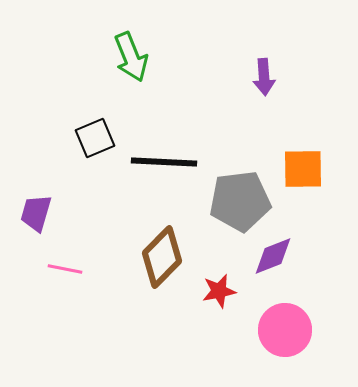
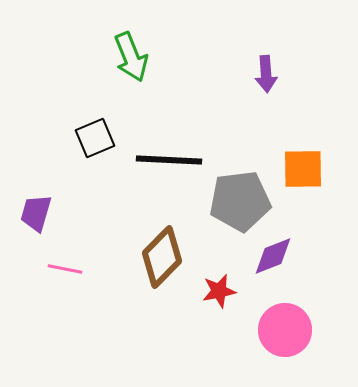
purple arrow: moved 2 px right, 3 px up
black line: moved 5 px right, 2 px up
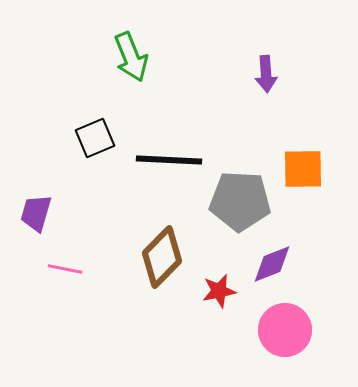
gray pentagon: rotated 10 degrees clockwise
purple diamond: moved 1 px left, 8 px down
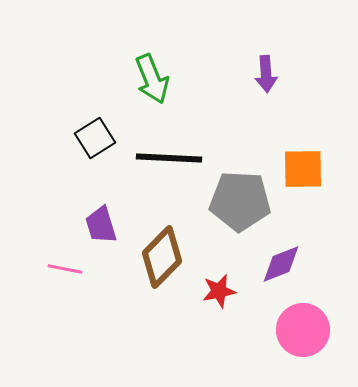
green arrow: moved 21 px right, 22 px down
black square: rotated 9 degrees counterclockwise
black line: moved 2 px up
purple trapezoid: moved 65 px right, 12 px down; rotated 33 degrees counterclockwise
purple diamond: moved 9 px right
pink circle: moved 18 px right
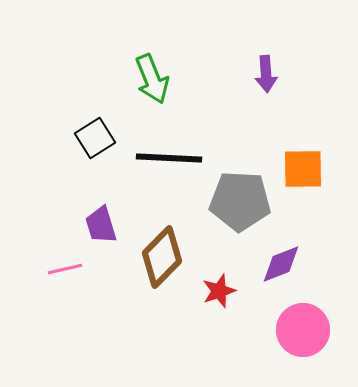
pink line: rotated 24 degrees counterclockwise
red star: rotated 8 degrees counterclockwise
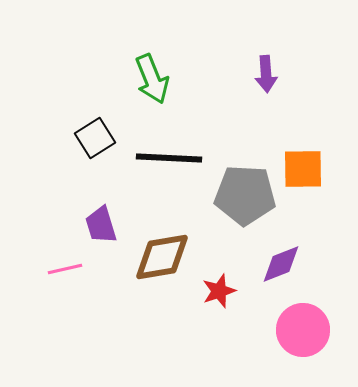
gray pentagon: moved 5 px right, 6 px up
brown diamond: rotated 36 degrees clockwise
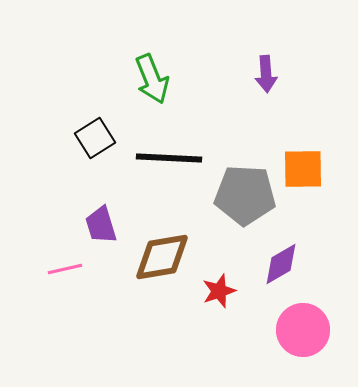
purple diamond: rotated 9 degrees counterclockwise
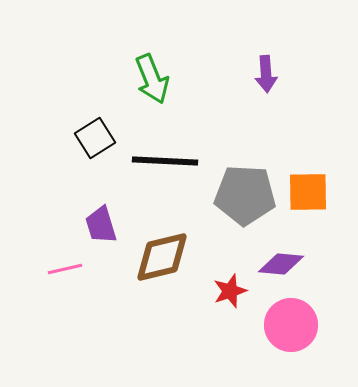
black line: moved 4 px left, 3 px down
orange square: moved 5 px right, 23 px down
brown diamond: rotated 4 degrees counterclockwise
purple diamond: rotated 36 degrees clockwise
red star: moved 11 px right
pink circle: moved 12 px left, 5 px up
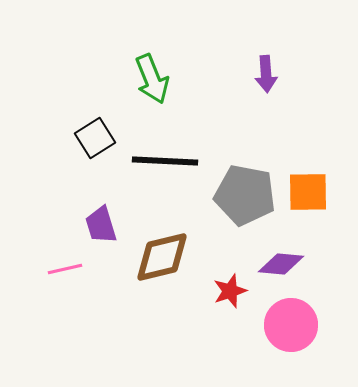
gray pentagon: rotated 8 degrees clockwise
